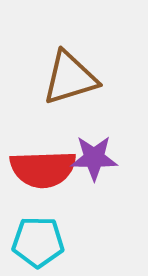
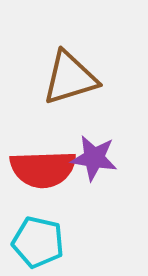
purple star: rotated 9 degrees clockwise
cyan pentagon: rotated 12 degrees clockwise
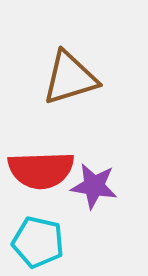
purple star: moved 28 px down
red semicircle: moved 2 px left, 1 px down
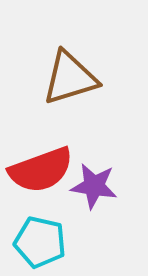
red semicircle: rotated 18 degrees counterclockwise
cyan pentagon: moved 2 px right
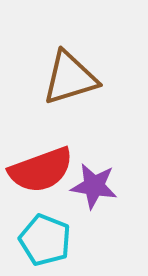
cyan pentagon: moved 5 px right, 2 px up; rotated 9 degrees clockwise
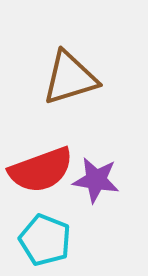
purple star: moved 2 px right, 6 px up
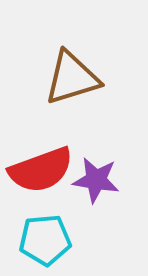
brown triangle: moved 2 px right
cyan pentagon: rotated 27 degrees counterclockwise
